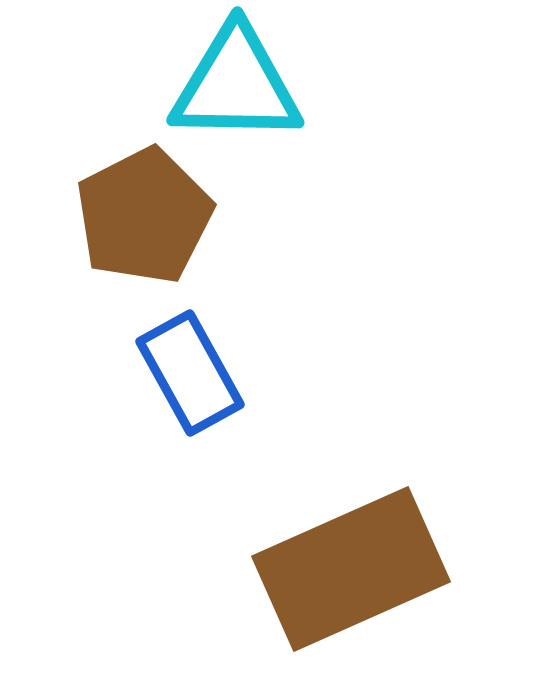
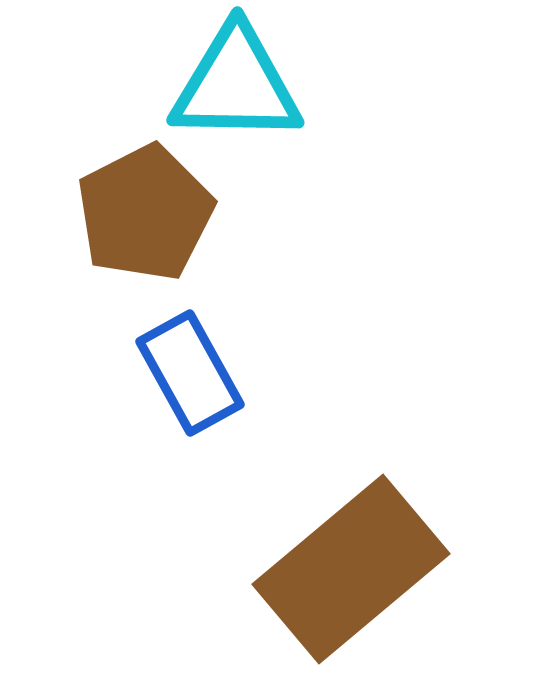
brown pentagon: moved 1 px right, 3 px up
brown rectangle: rotated 16 degrees counterclockwise
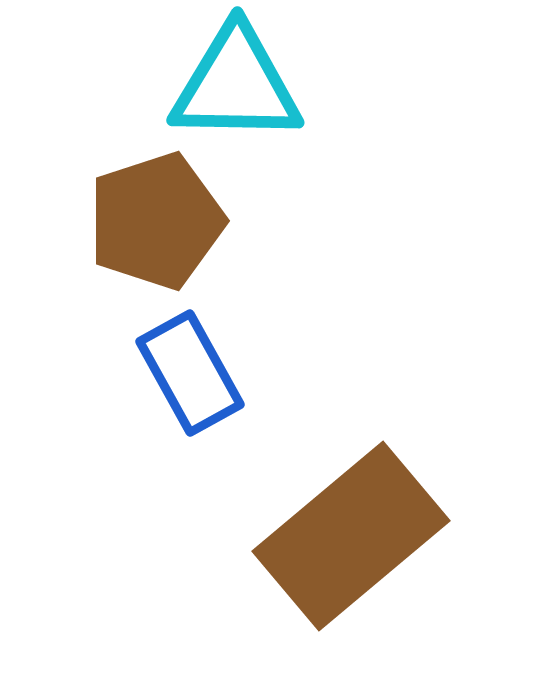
brown pentagon: moved 11 px right, 8 px down; rotated 9 degrees clockwise
brown rectangle: moved 33 px up
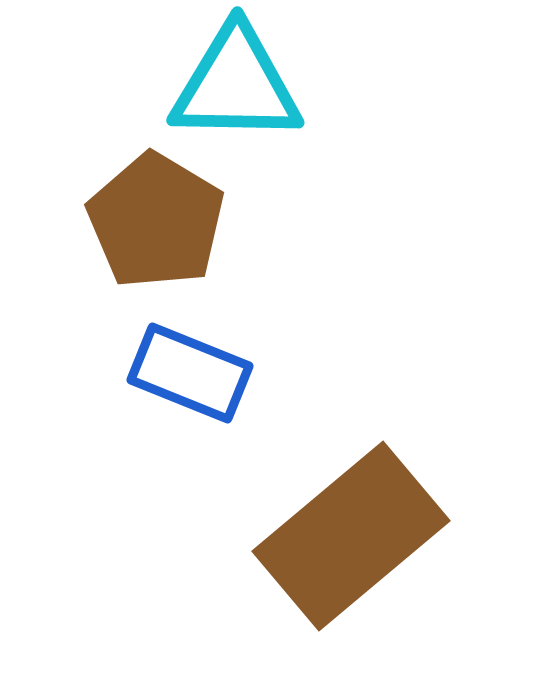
brown pentagon: rotated 23 degrees counterclockwise
blue rectangle: rotated 39 degrees counterclockwise
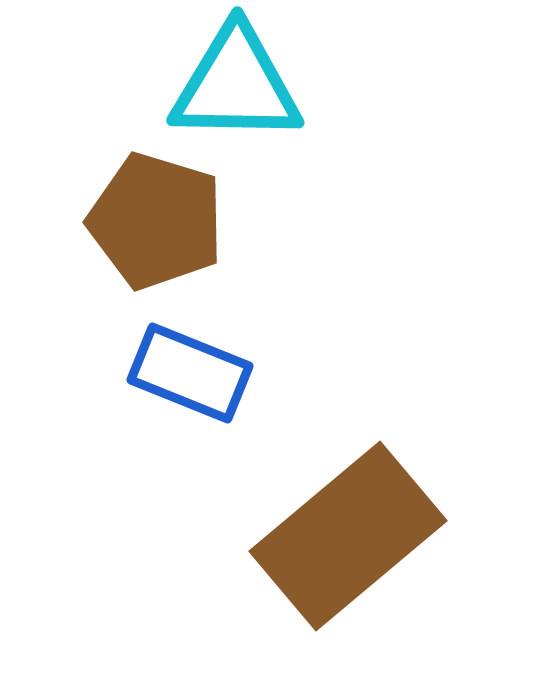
brown pentagon: rotated 14 degrees counterclockwise
brown rectangle: moved 3 px left
